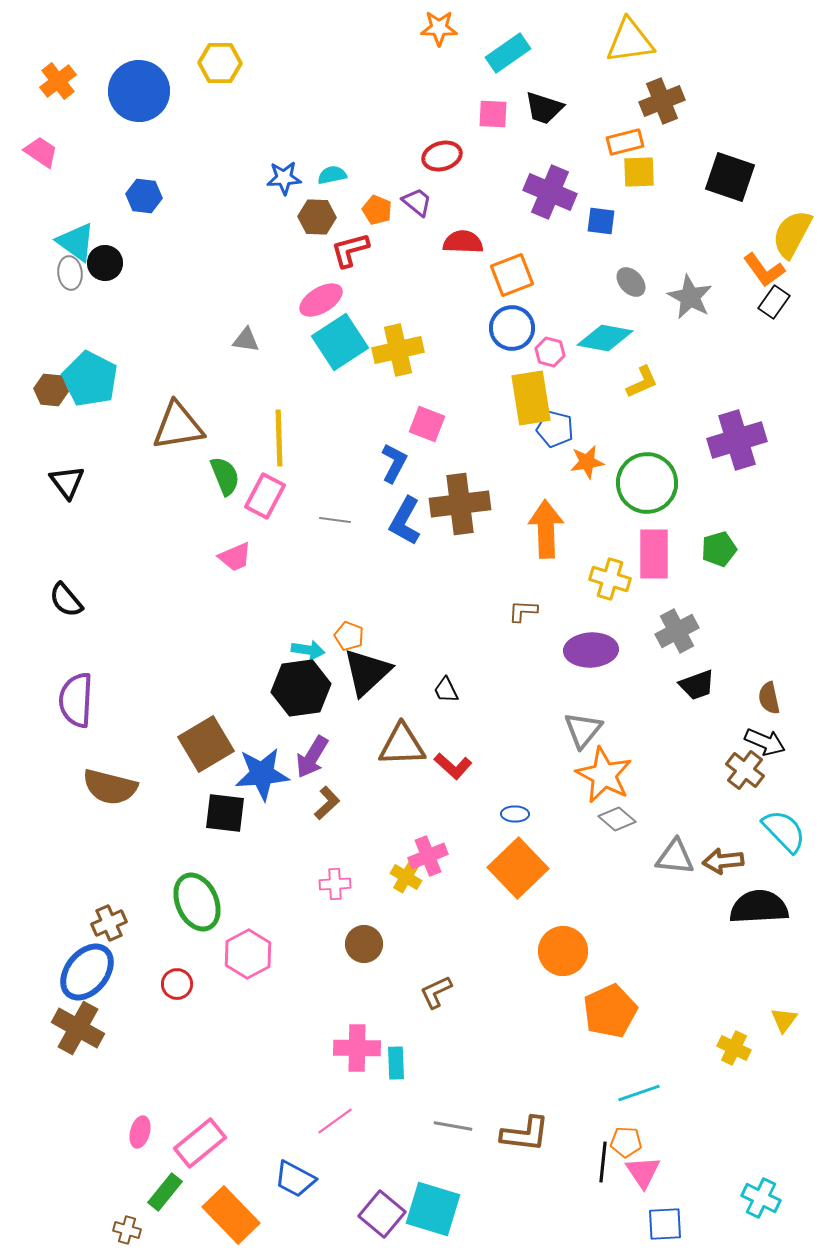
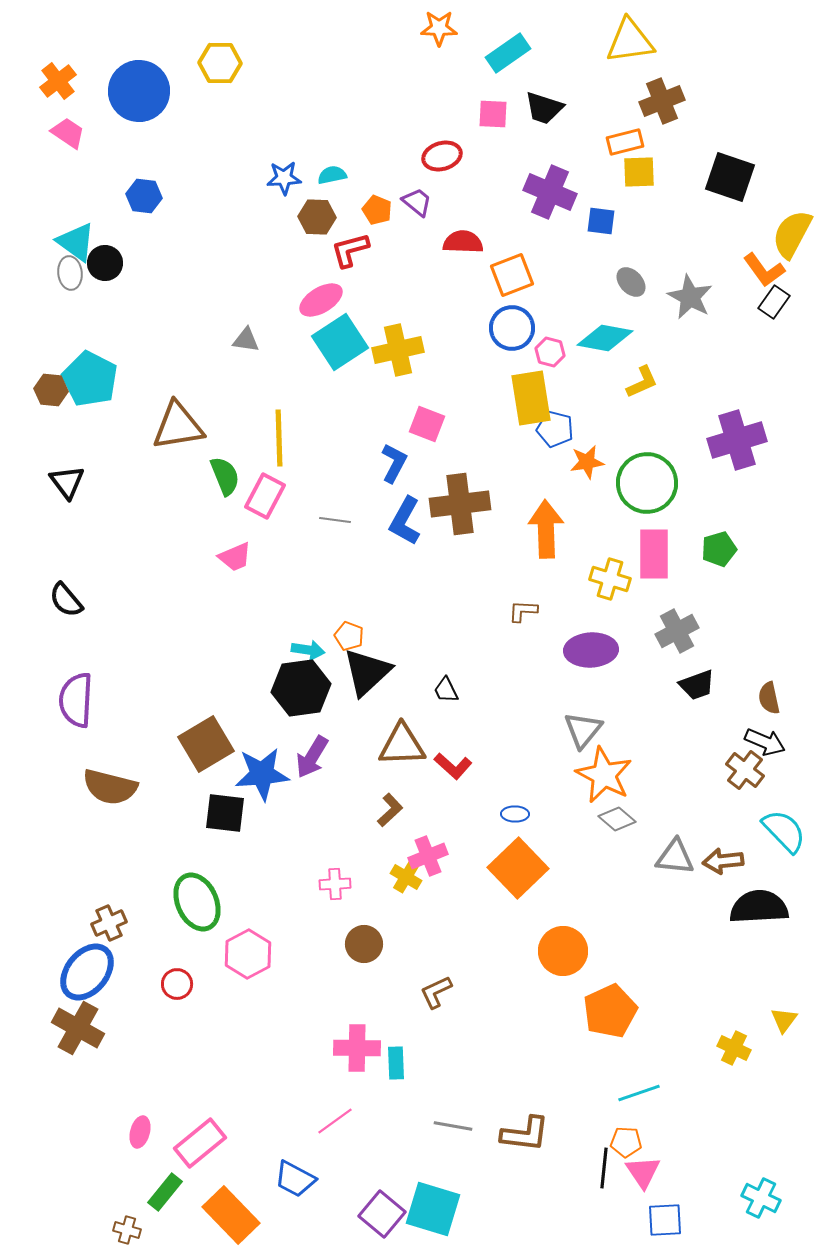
pink trapezoid at (41, 152): moved 27 px right, 19 px up
brown L-shape at (327, 803): moved 63 px right, 7 px down
black line at (603, 1162): moved 1 px right, 6 px down
blue square at (665, 1224): moved 4 px up
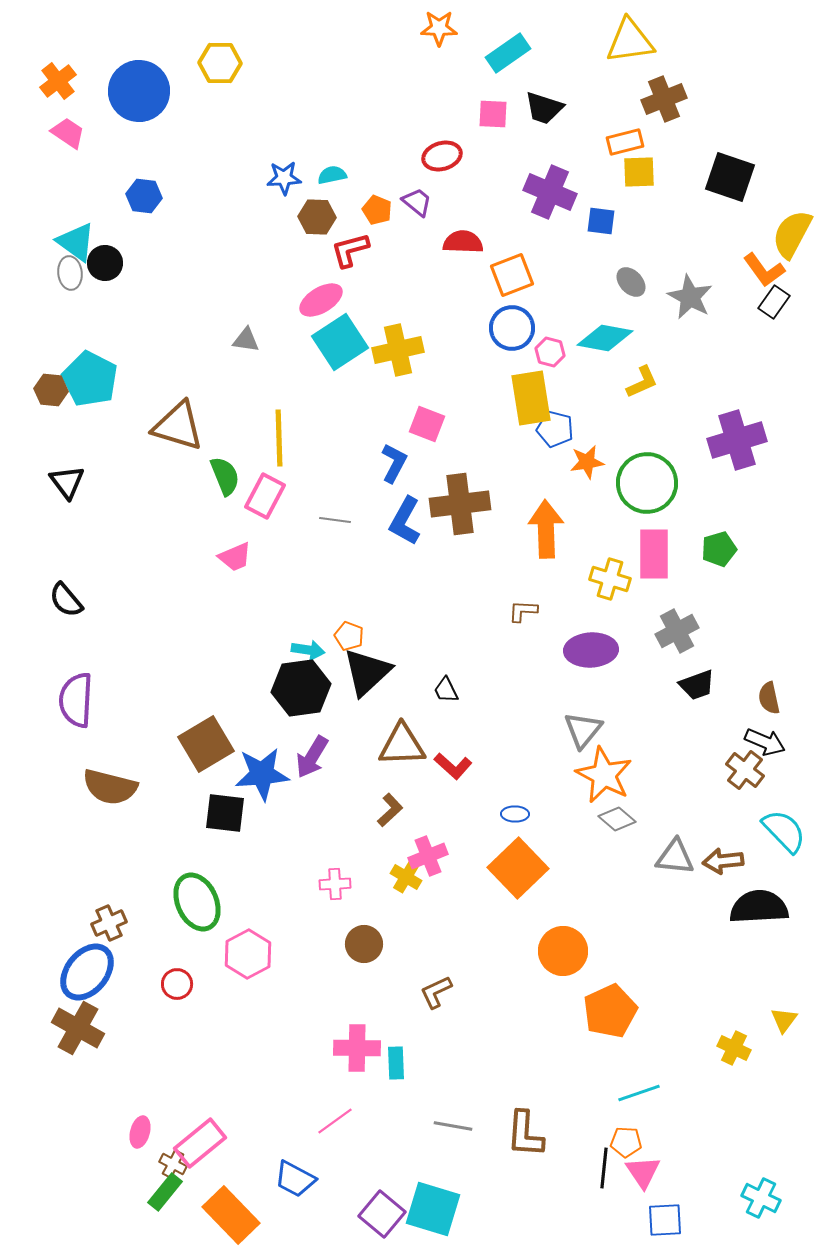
brown cross at (662, 101): moved 2 px right, 2 px up
brown triangle at (178, 426): rotated 26 degrees clockwise
brown L-shape at (525, 1134): rotated 87 degrees clockwise
brown cross at (127, 1230): moved 46 px right, 66 px up; rotated 12 degrees clockwise
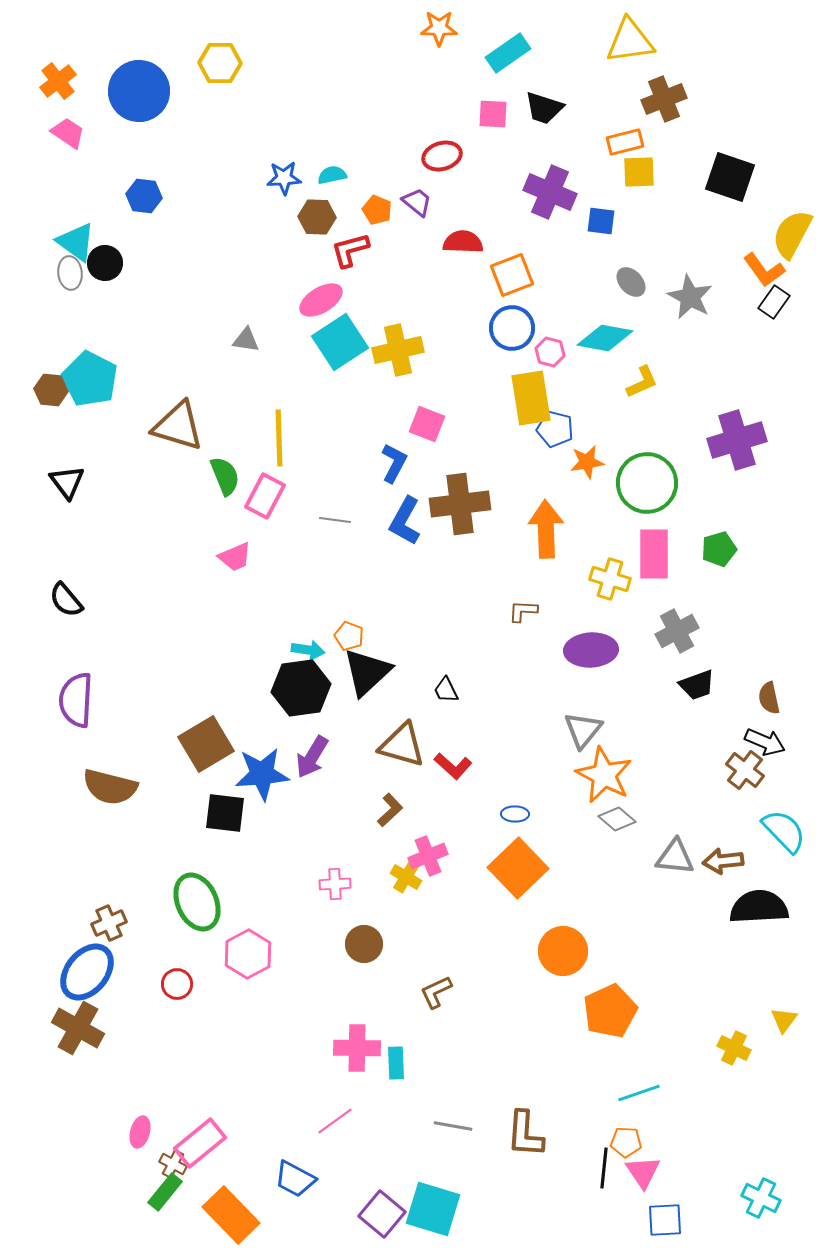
brown triangle at (402, 745): rotated 18 degrees clockwise
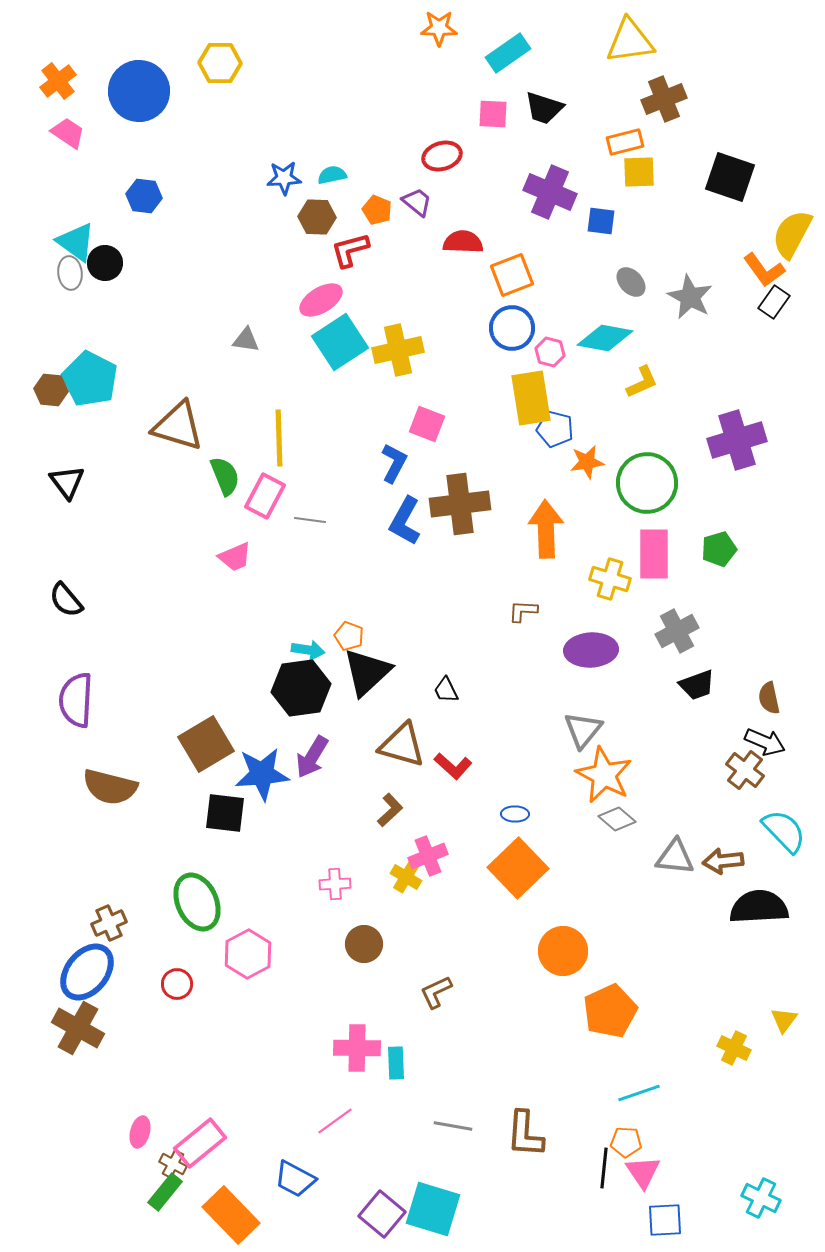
gray line at (335, 520): moved 25 px left
